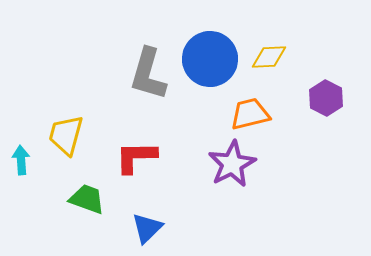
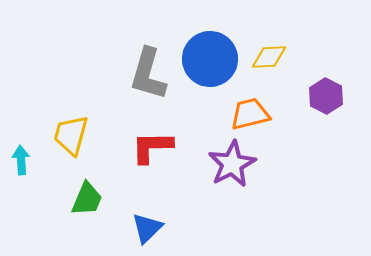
purple hexagon: moved 2 px up
yellow trapezoid: moved 5 px right
red L-shape: moved 16 px right, 10 px up
green trapezoid: rotated 93 degrees clockwise
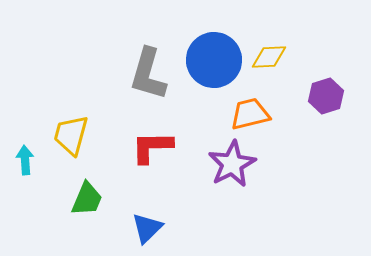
blue circle: moved 4 px right, 1 px down
purple hexagon: rotated 16 degrees clockwise
cyan arrow: moved 4 px right
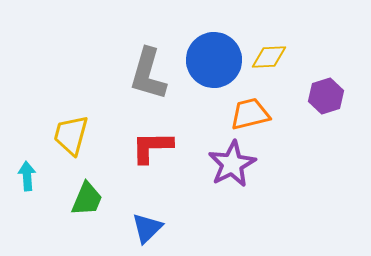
cyan arrow: moved 2 px right, 16 px down
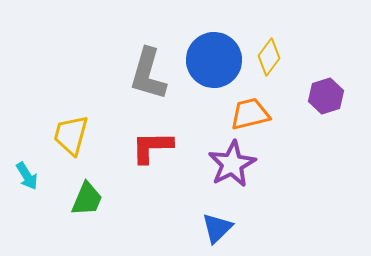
yellow diamond: rotated 51 degrees counterclockwise
cyan arrow: rotated 152 degrees clockwise
blue triangle: moved 70 px right
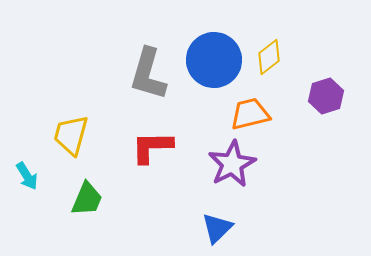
yellow diamond: rotated 15 degrees clockwise
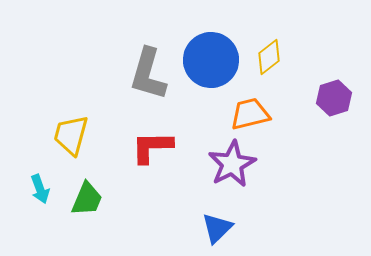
blue circle: moved 3 px left
purple hexagon: moved 8 px right, 2 px down
cyan arrow: moved 13 px right, 13 px down; rotated 12 degrees clockwise
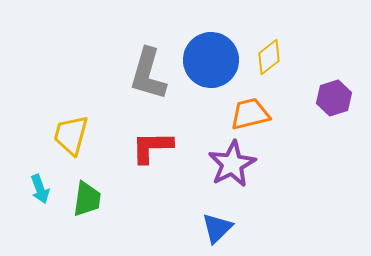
green trapezoid: rotated 15 degrees counterclockwise
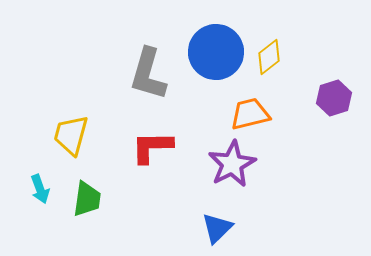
blue circle: moved 5 px right, 8 px up
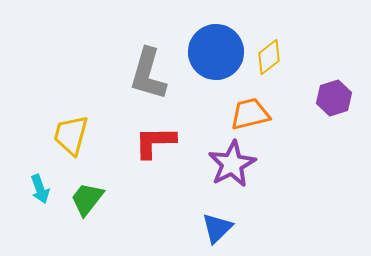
red L-shape: moved 3 px right, 5 px up
green trapezoid: rotated 150 degrees counterclockwise
